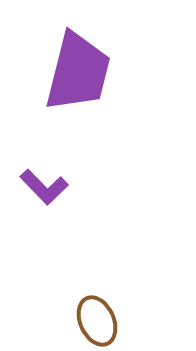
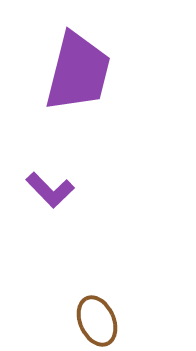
purple L-shape: moved 6 px right, 3 px down
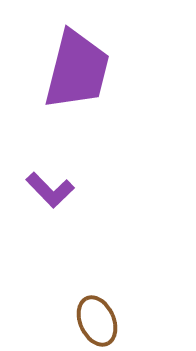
purple trapezoid: moved 1 px left, 2 px up
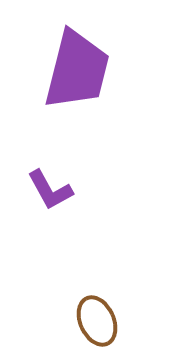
purple L-shape: rotated 15 degrees clockwise
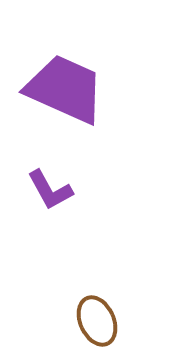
purple trapezoid: moved 12 px left, 19 px down; rotated 80 degrees counterclockwise
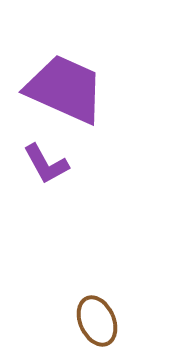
purple L-shape: moved 4 px left, 26 px up
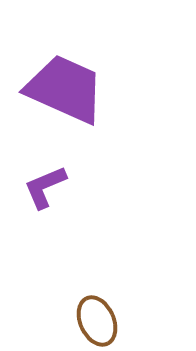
purple L-shape: moved 1 px left, 23 px down; rotated 96 degrees clockwise
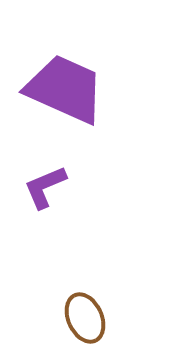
brown ellipse: moved 12 px left, 3 px up
